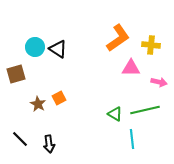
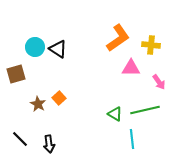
pink arrow: rotated 42 degrees clockwise
orange square: rotated 16 degrees counterclockwise
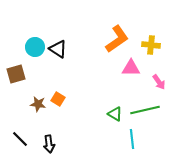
orange L-shape: moved 1 px left, 1 px down
orange square: moved 1 px left, 1 px down; rotated 16 degrees counterclockwise
brown star: rotated 21 degrees counterclockwise
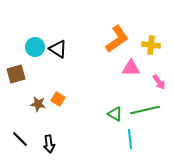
cyan line: moved 2 px left
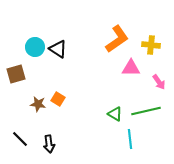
green line: moved 1 px right, 1 px down
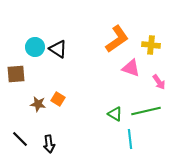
pink triangle: rotated 18 degrees clockwise
brown square: rotated 12 degrees clockwise
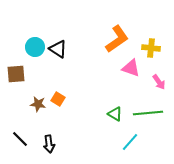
yellow cross: moved 3 px down
green line: moved 2 px right, 2 px down; rotated 8 degrees clockwise
cyan line: moved 3 px down; rotated 48 degrees clockwise
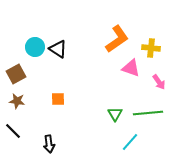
brown square: rotated 24 degrees counterclockwise
orange square: rotated 32 degrees counterclockwise
brown star: moved 21 px left, 3 px up
green triangle: rotated 28 degrees clockwise
black line: moved 7 px left, 8 px up
